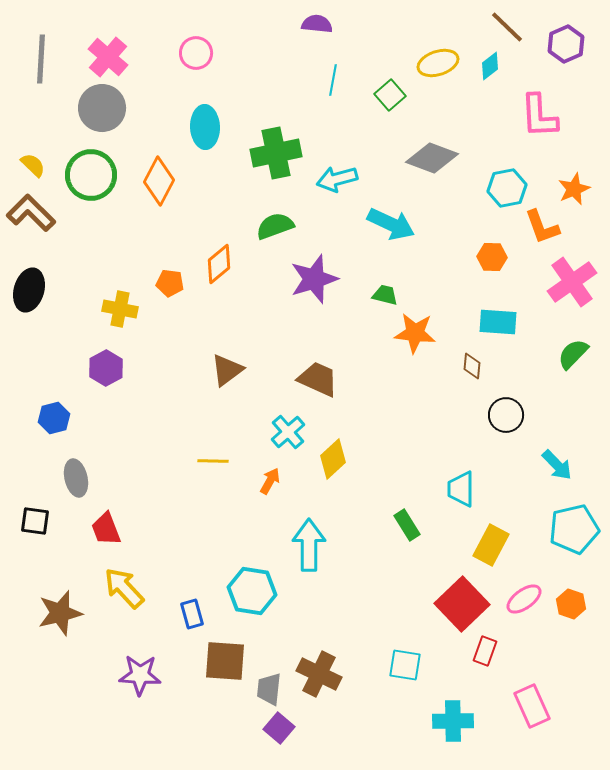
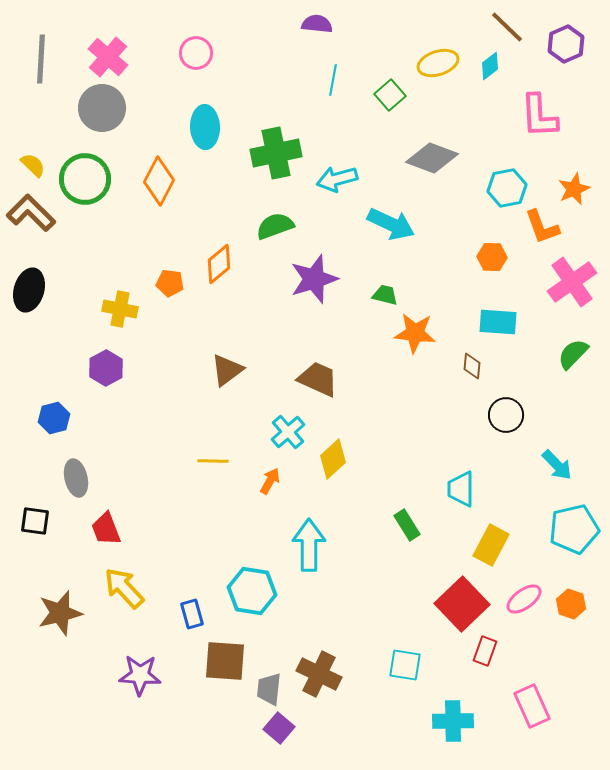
green circle at (91, 175): moved 6 px left, 4 px down
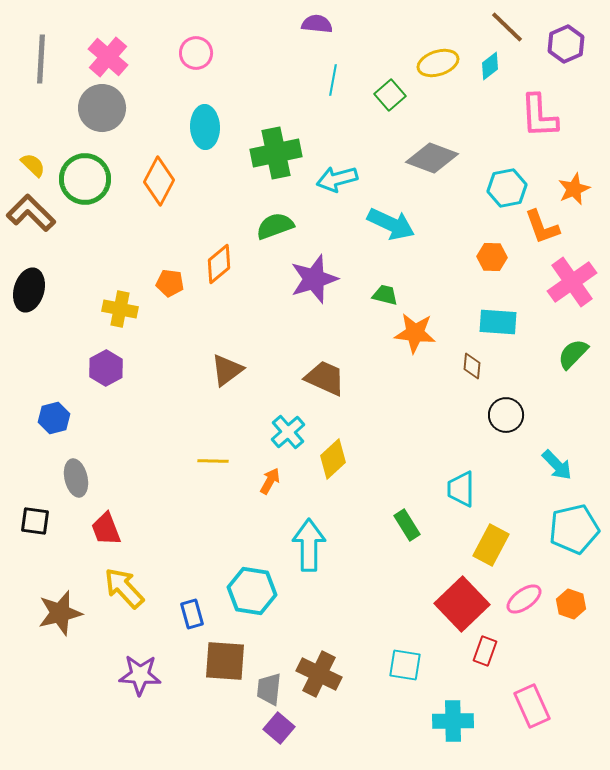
brown trapezoid at (318, 379): moved 7 px right, 1 px up
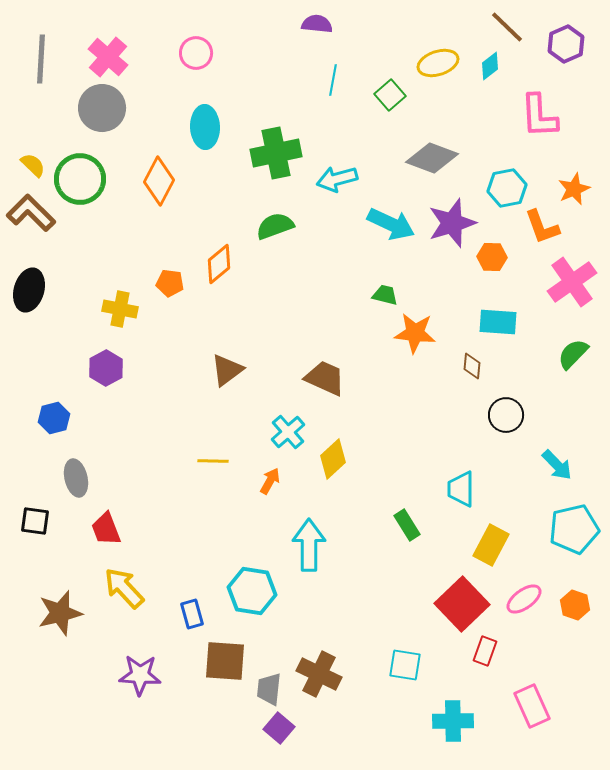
green circle at (85, 179): moved 5 px left
purple star at (314, 279): moved 138 px right, 56 px up
orange hexagon at (571, 604): moved 4 px right, 1 px down
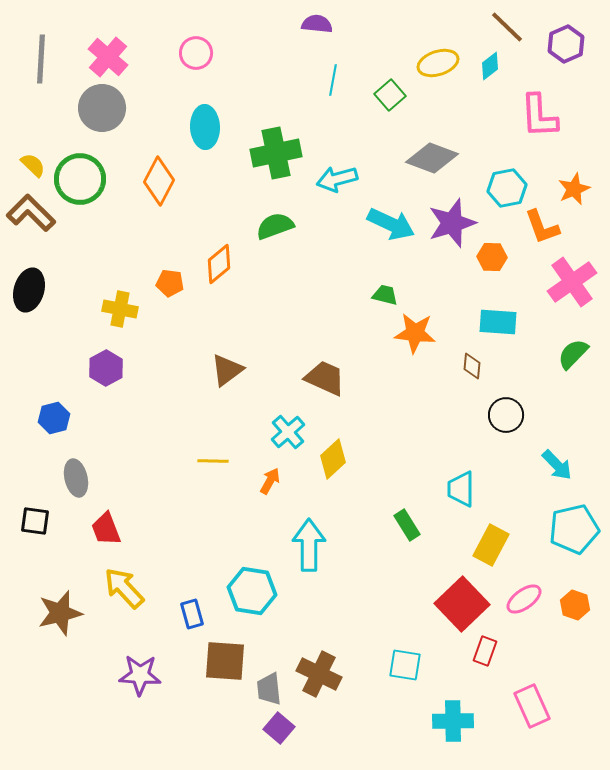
gray trapezoid at (269, 689): rotated 12 degrees counterclockwise
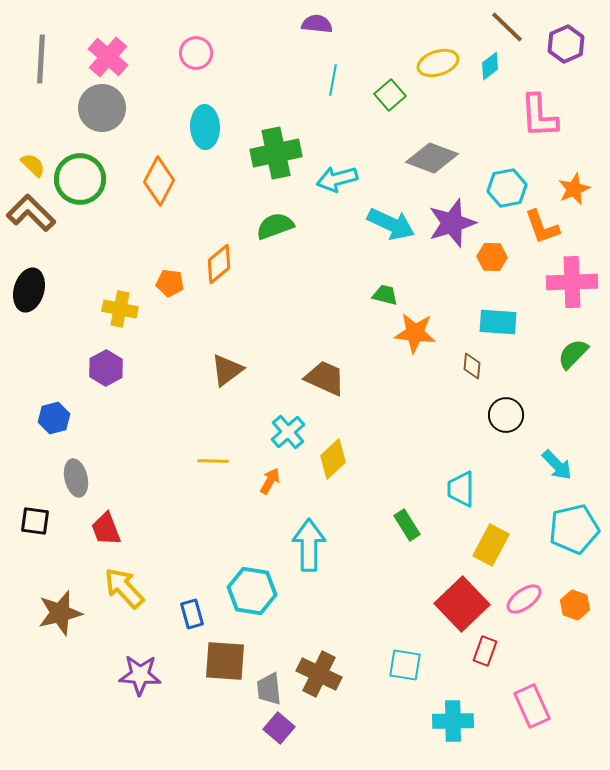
pink cross at (572, 282): rotated 33 degrees clockwise
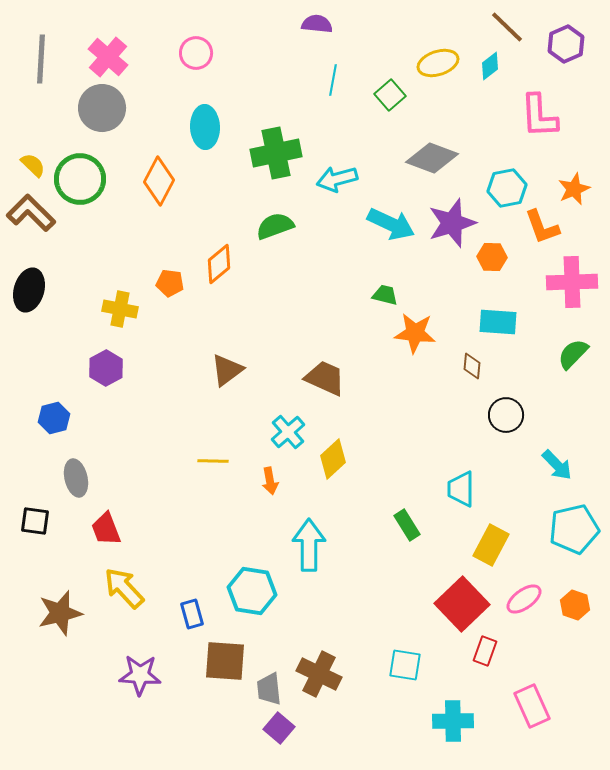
orange arrow at (270, 481): rotated 140 degrees clockwise
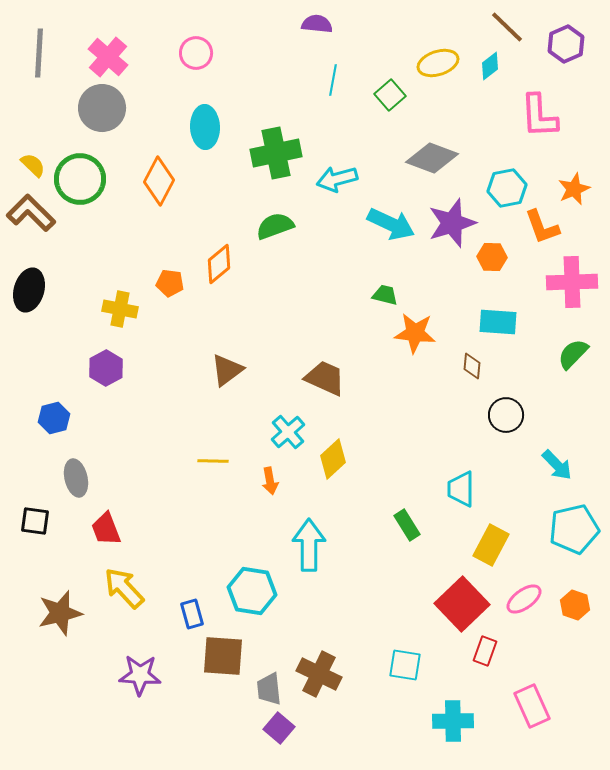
gray line at (41, 59): moved 2 px left, 6 px up
brown square at (225, 661): moved 2 px left, 5 px up
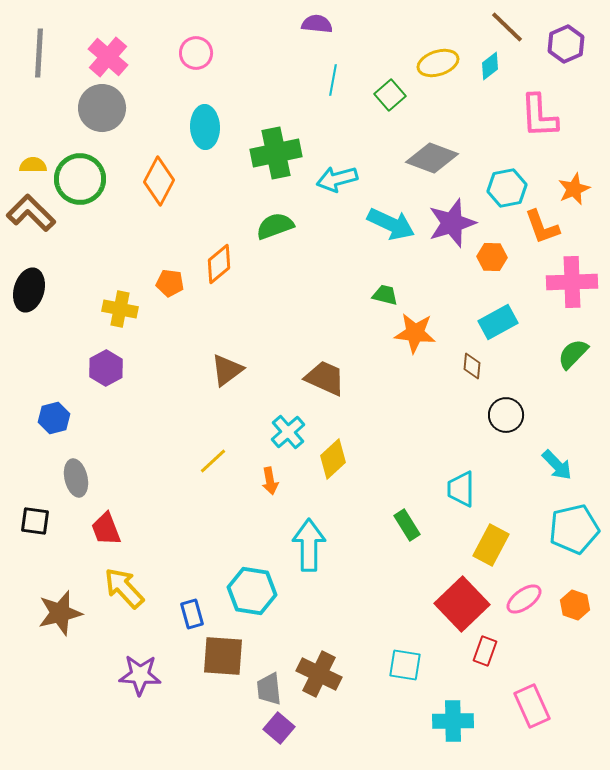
yellow semicircle at (33, 165): rotated 44 degrees counterclockwise
cyan rectangle at (498, 322): rotated 33 degrees counterclockwise
yellow line at (213, 461): rotated 44 degrees counterclockwise
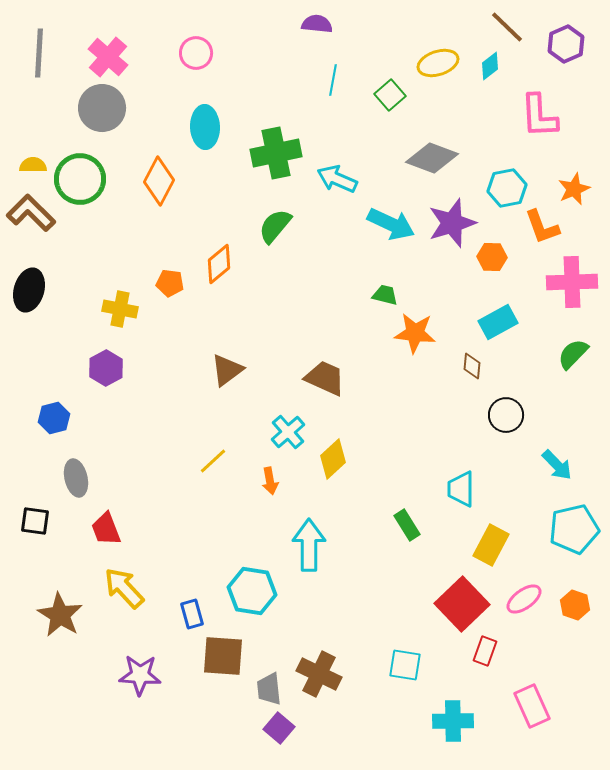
cyan arrow at (337, 179): rotated 39 degrees clockwise
green semicircle at (275, 226): rotated 30 degrees counterclockwise
brown star at (60, 613): moved 2 px down; rotated 27 degrees counterclockwise
